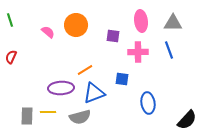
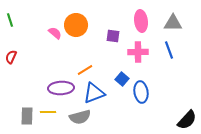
pink semicircle: moved 7 px right, 1 px down
blue square: rotated 32 degrees clockwise
blue ellipse: moved 7 px left, 11 px up
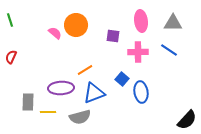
blue line: rotated 36 degrees counterclockwise
gray rectangle: moved 1 px right, 14 px up
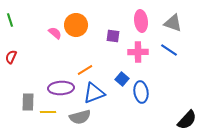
gray triangle: rotated 18 degrees clockwise
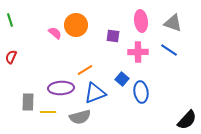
blue triangle: moved 1 px right
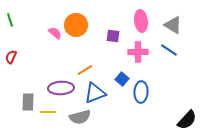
gray triangle: moved 2 px down; rotated 12 degrees clockwise
blue ellipse: rotated 10 degrees clockwise
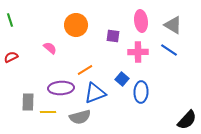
pink semicircle: moved 5 px left, 15 px down
red semicircle: rotated 40 degrees clockwise
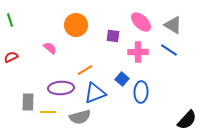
pink ellipse: moved 1 px down; rotated 40 degrees counterclockwise
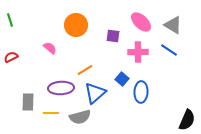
blue triangle: rotated 20 degrees counterclockwise
yellow line: moved 3 px right, 1 px down
black semicircle: rotated 20 degrees counterclockwise
